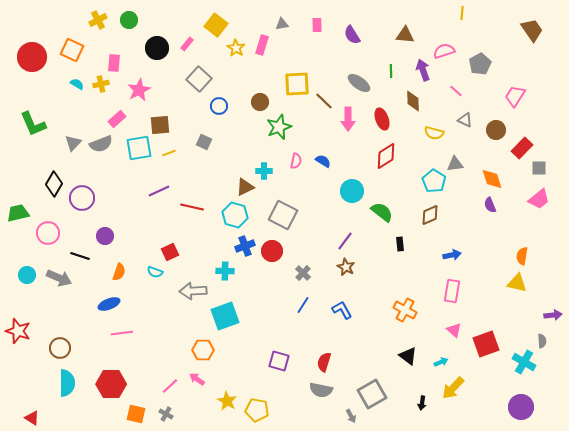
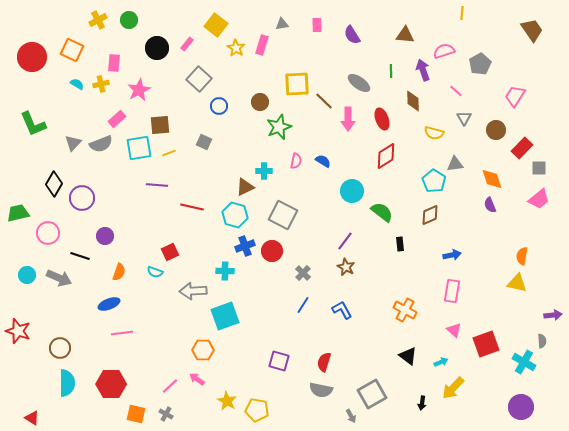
gray triangle at (465, 120): moved 1 px left, 2 px up; rotated 35 degrees clockwise
purple line at (159, 191): moved 2 px left, 6 px up; rotated 30 degrees clockwise
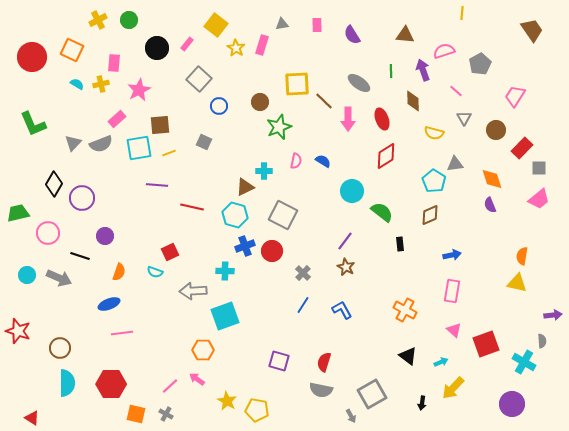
purple circle at (521, 407): moved 9 px left, 3 px up
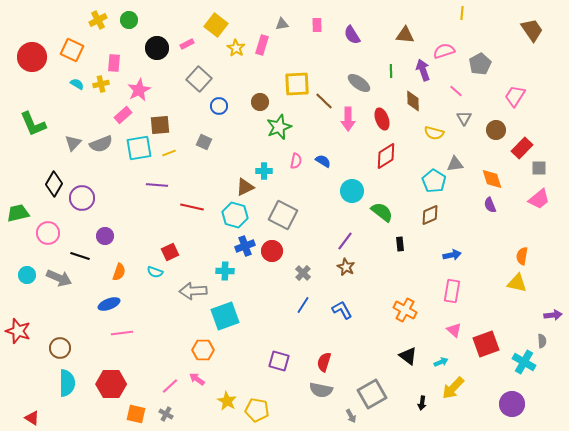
pink rectangle at (187, 44): rotated 24 degrees clockwise
pink rectangle at (117, 119): moved 6 px right, 4 px up
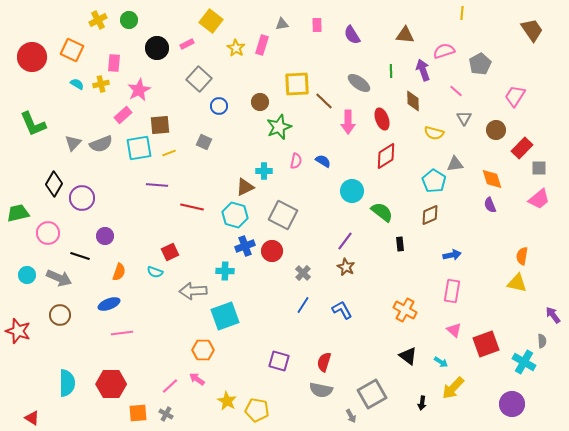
yellow square at (216, 25): moved 5 px left, 4 px up
pink arrow at (348, 119): moved 3 px down
purple arrow at (553, 315): rotated 120 degrees counterclockwise
brown circle at (60, 348): moved 33 px up
cyan arrow at (441, 362): rotated 56 degrees clockwise
orange square at (136, 414): moved 2 px right, 1 px up; rotated 18 degrees counterclockwise
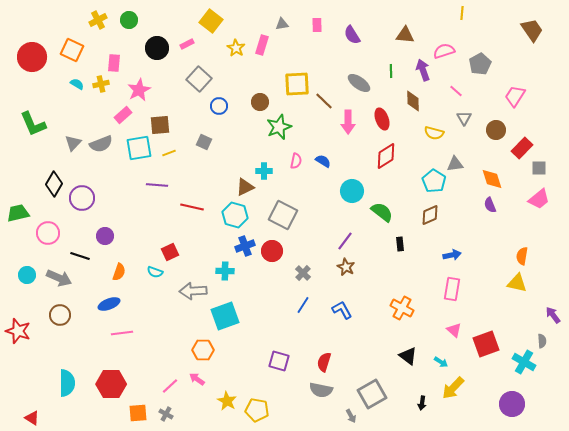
pink rectangle at (452, 291): moved 2 px up
orange cross at (405, 310): moved 3 px left, 2 px up
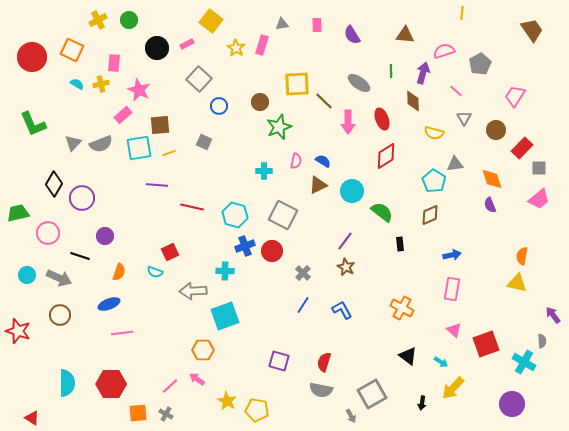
purple arrow at (423, 70): moved 3 px down; rotated 35 degrees clockwise
pink star at (139, 90): rotated 20 degrees counterclockwise
brown triangle at (245, 187): moved 73 px right, 2 px up
